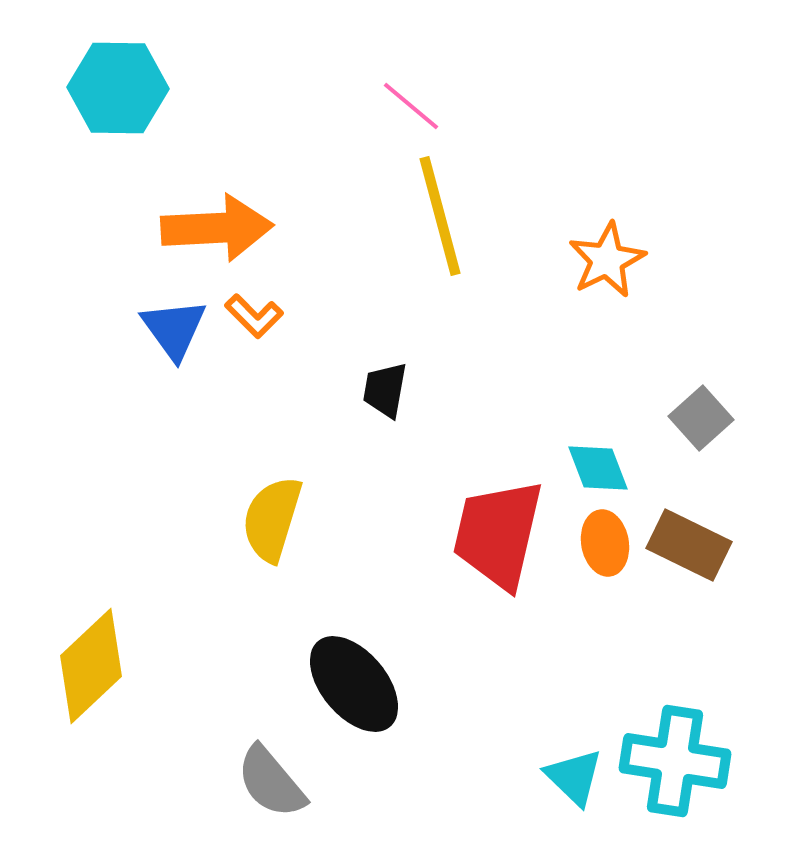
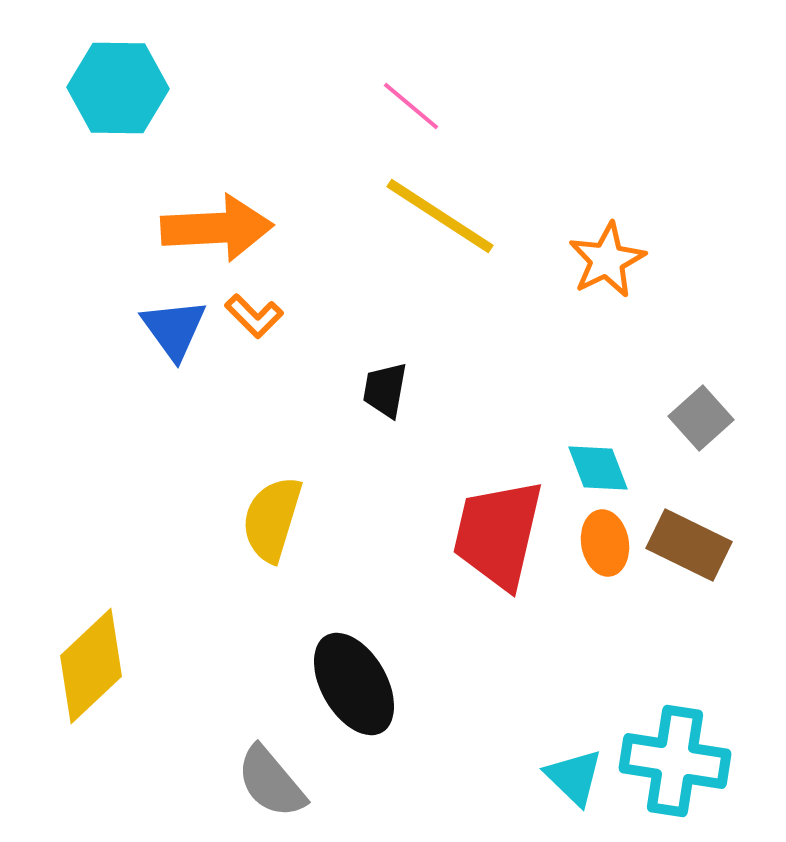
yellow line: rotated 42 degrees counterclockwise
black ellipse: rotated 10 degrees clockwise
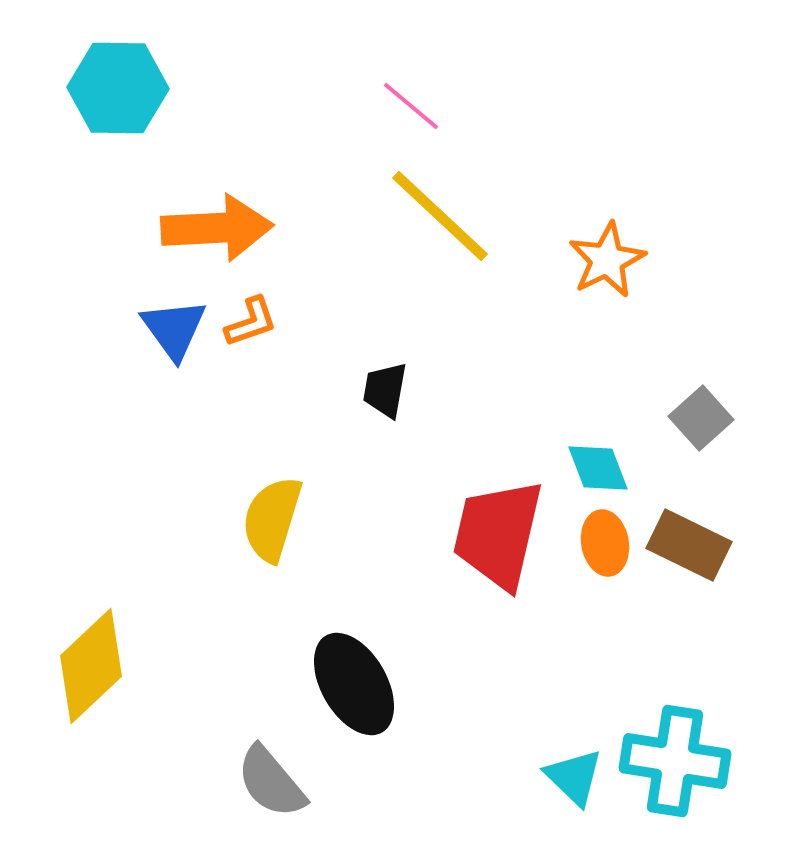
yellow line: rotated 10 degrees clockwise
orange L-shape: moved 3 px left, 6 px down; rotated 64 degrees counterclockwise
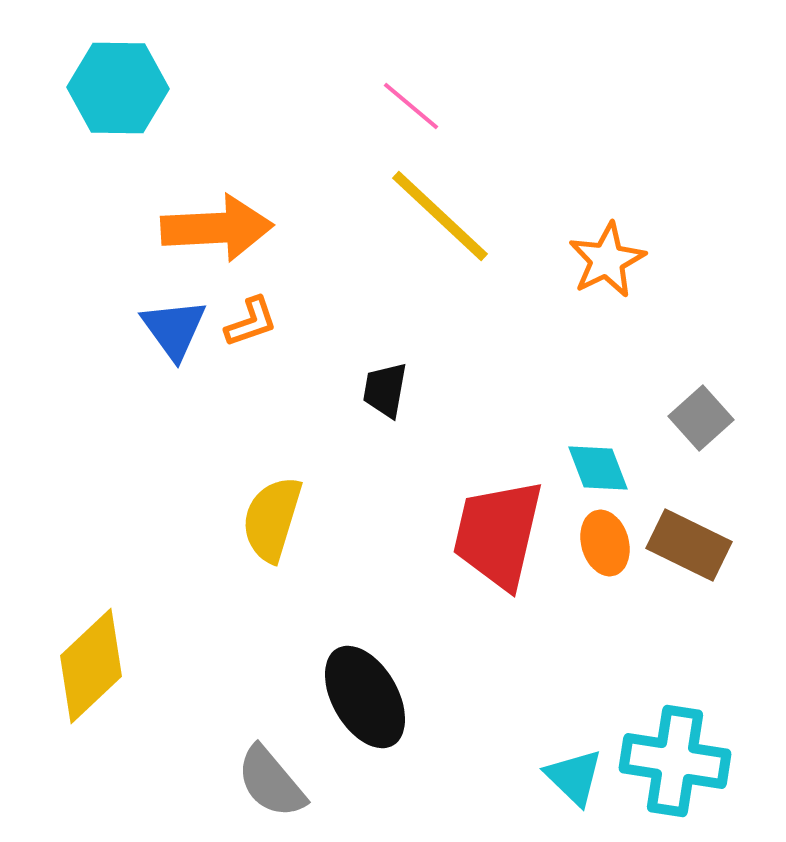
orange ellipse: rotated 6 degrees counterclockwise
black ellipse: moved 11 px right, 13 px down
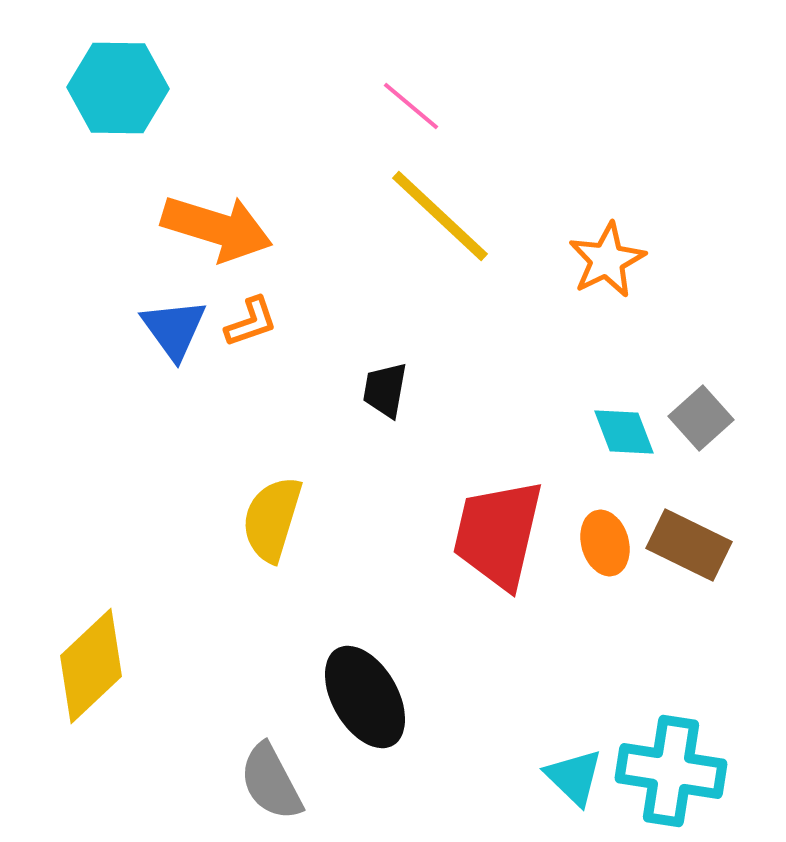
orange arrow: rotated 20 degrees clockwise
cyan diamond: moved 26 px right, 36 px up
cyan cross: moved 4 px left, 10 px down
gray semicircle: rotated 12 degrees clockwise
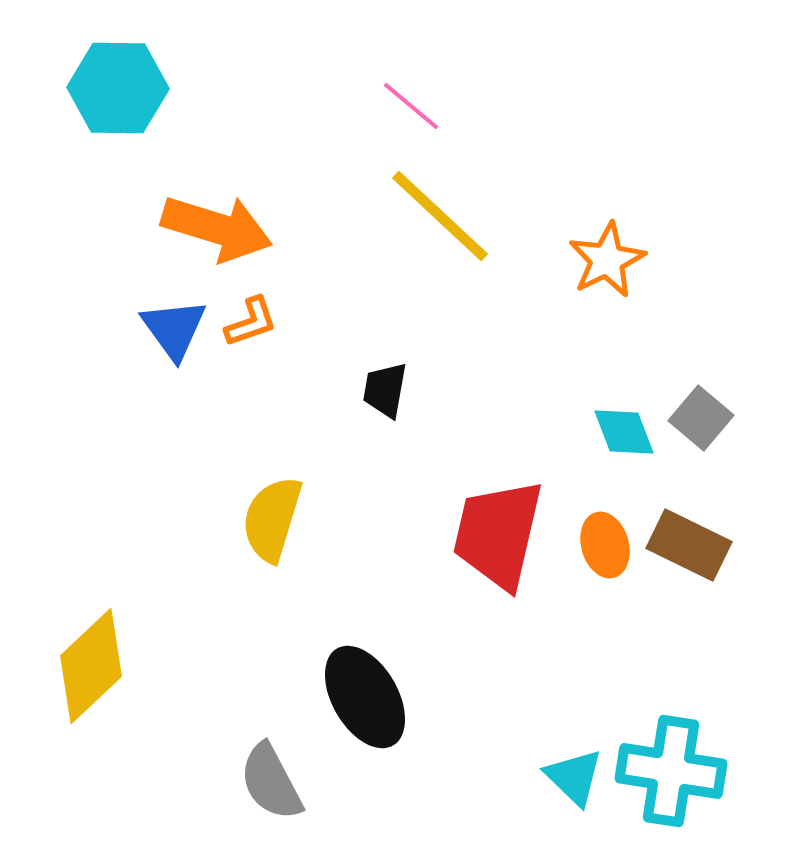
gray square: rotated 8 degrees counterclockwise
orange ellipse: moved 2 px down
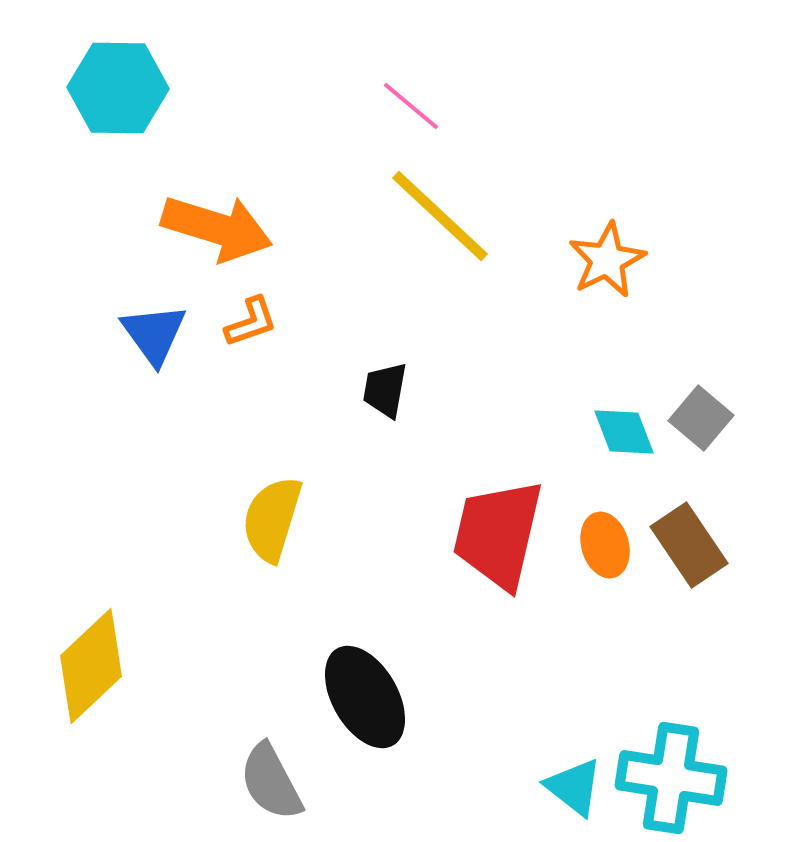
blue triangle: moved 20 px left, 5 px down
brown rectangle: rotated 30 degrees clockwise
cyan cross: moved 7 px down
cyan triangle: moved 10 px down; rotated 6 degrees counterclockwise
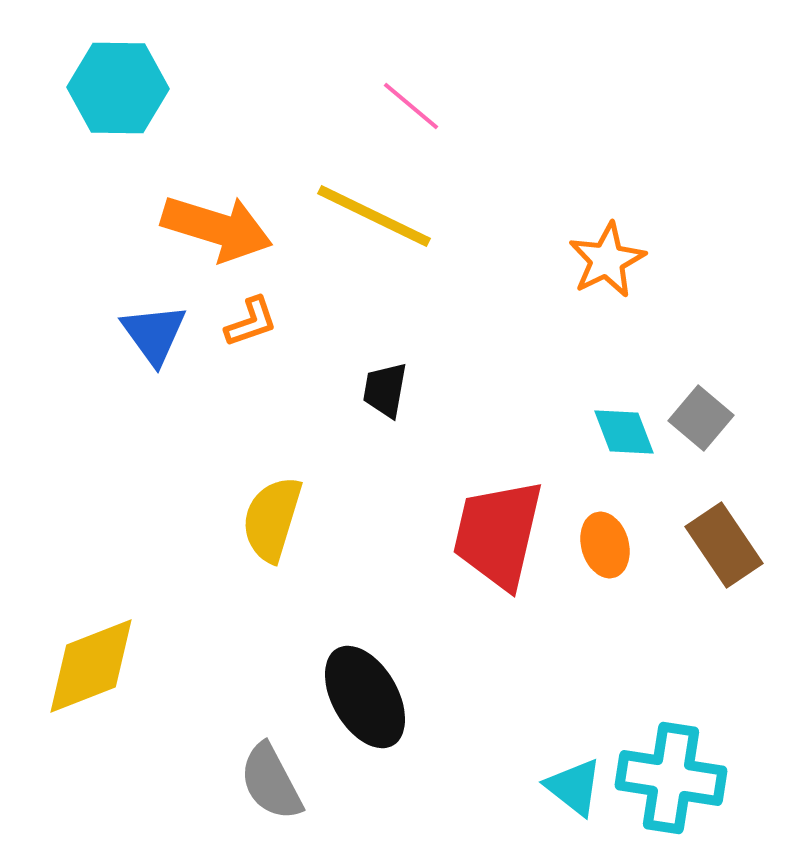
yellow line: moved 66 px left; rotated 17 degrees counterclockwise
brown rectangle: moved 35 px right
yellow diamond: rotated 22 degrees clockwise
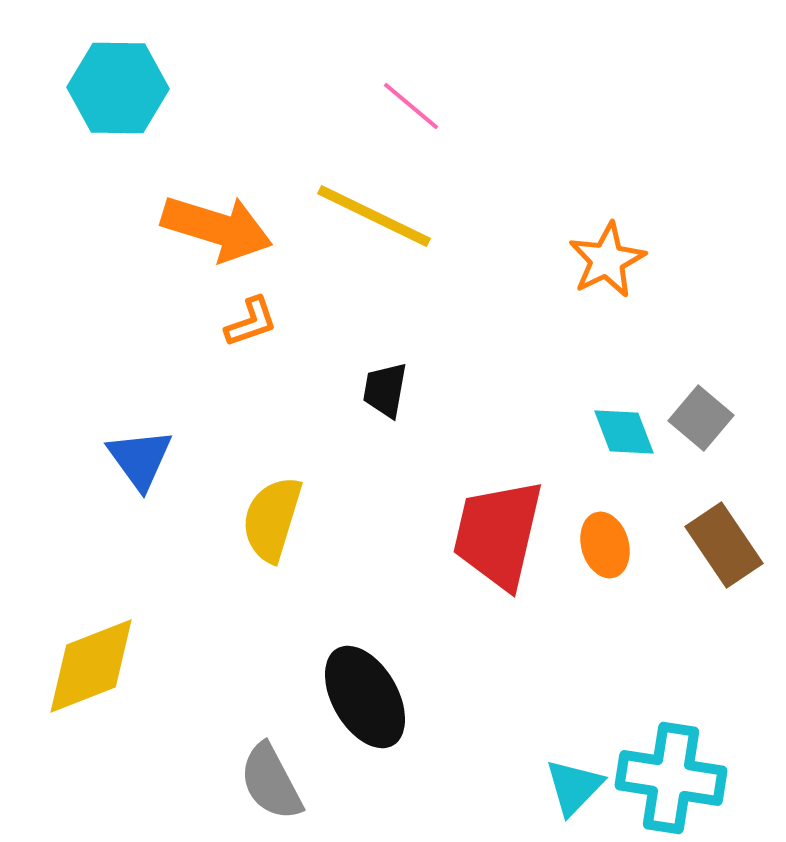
blue triangle: moved 14 px left, 125 px down
cyan triangle: rotated 36 degrees clockwise
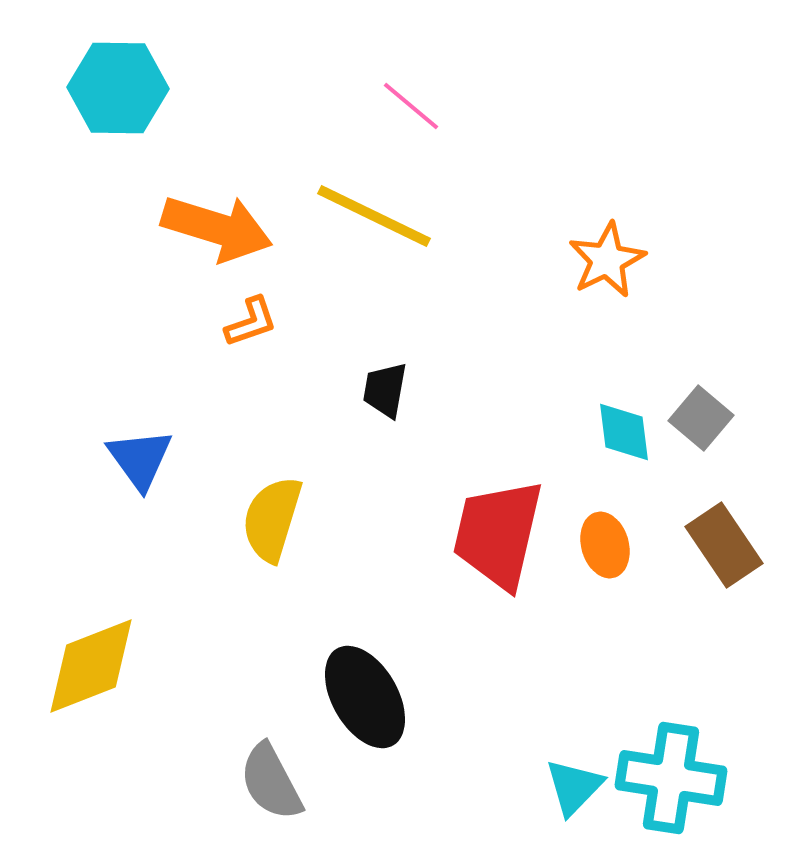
cyan diamond: rotated 14 degrees clockwise
